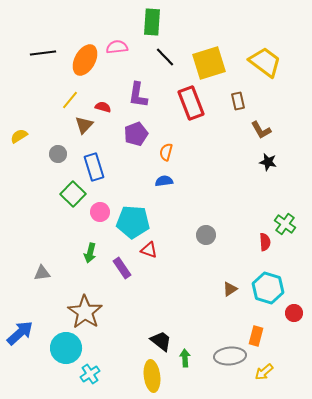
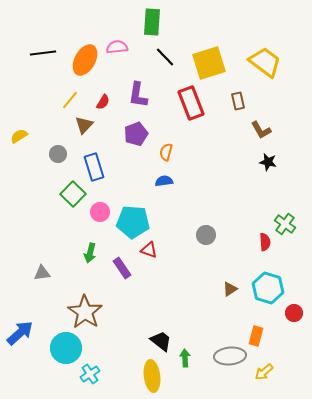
red semicircle at (103, 107): moved 5 px up; rotated 105 degrees clockwise
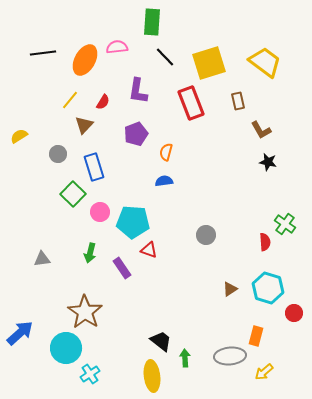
purple L-shape at (138, 95): moved 4 px up
gray triangle at (42, 273): moved 14 px up
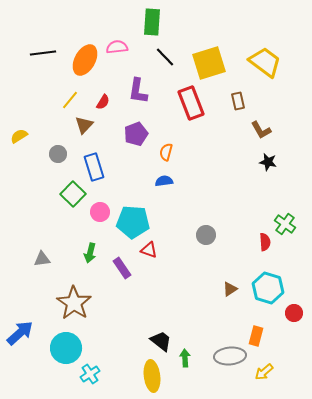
brown star at (85, 312): moved 11 px left, 9 px up
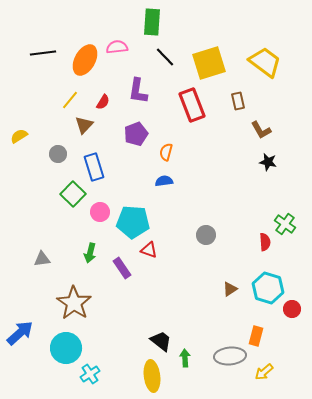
red rectangle at (191, 103): moved 1 px right, 2 px down
red circle at (294, 313): moved 2 px left, 4 px up
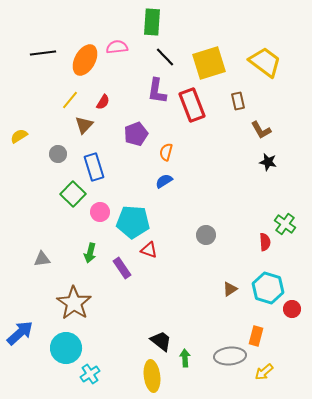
purple L-shape at (138, 91): moved 19 px right
blue semicircle at (164, 181): rotated 24 degrees counterclockwise
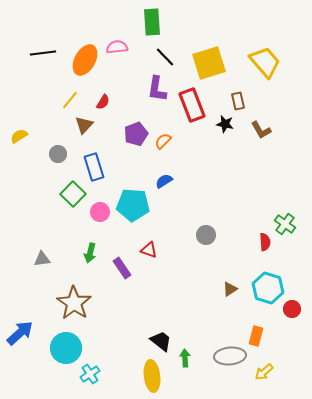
green rectangle at (152, 22): rotated 8 degrees counterclockwise
yellow trapezoid at (265, 62): rotated 12 degrees clockwise
purple L-shape at (157, 91): moved 2 px up
orange semicircle at (166, 152): moved 3 px left, 11 px up; rotated 30 degrees clockwise
black star at (268, 162): moved 43 px left, 38 px up
cyan pentagon at (133, 222): moved 17 px up
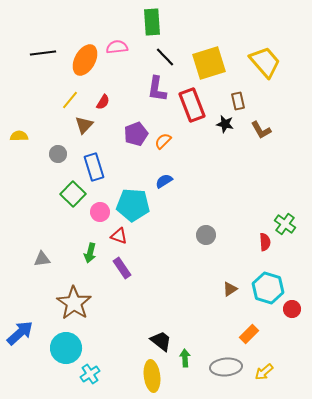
yellow semicircle at (19, 136): rotated 30 degrees clockwise
red triangle at (149, 250): moved 30 px left, 14 px up
orange rectangle at (256, 336): moved 7 px left, 2 px up; rotated 30 degrees clockwise
gray ellipse at (230, 356): moved 4 px left, 11 px down
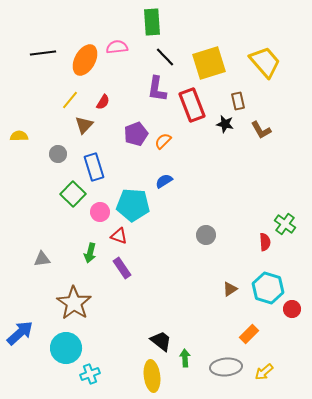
cyan cross at (90, 374): rotated 12 degrees clockwise
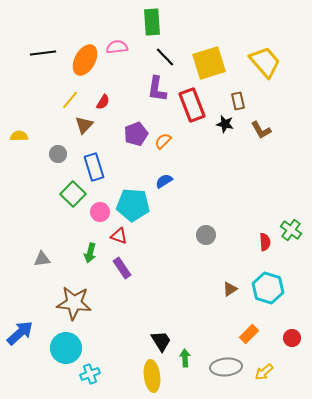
green cross at (285, 224): moved 6 px right, 6 px down
brown star at (74, 303): rotated 28 degrees counterclockwise
red circle at (292, 309): moved 29 px down
black trapezoid at (161, 341): rotated 20 degrees clockwise
